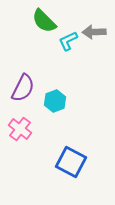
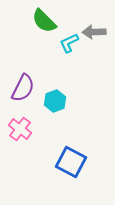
cyan L-shape: moved 1 px right, 2 px down
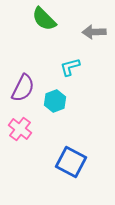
green semicircle: moved 2 px up
cyan L-shape: moved 1 px right, 24 px down; rotated 10 degrees clockwise
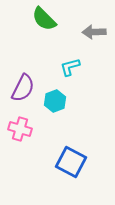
pink cross: rotated 20 degrees counterclockwise
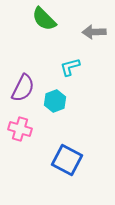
blue square: moved 4 px left, 2 px up
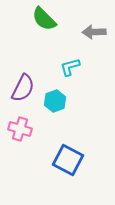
blue square: moved 1 px right
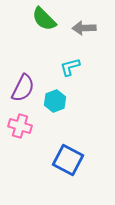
gray arrow: moved 10 px left, 4 px up
pink cross: moved 3 px up
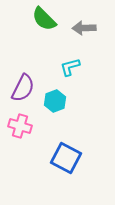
blue square: moved 2 px left, 2 px up
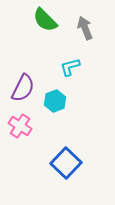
green semicircle: moved 1 px right, 1 px down
gray arrow: moved 1 px right; rotated 70 degrees clockwise
pink cross: rotated 15 degrees clockwise
blue square: moved 5 px down; rotated 16 degrees clockwise
